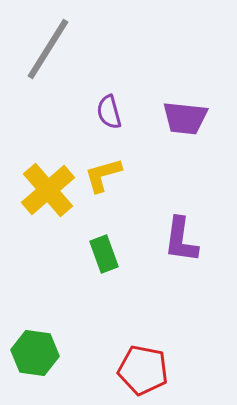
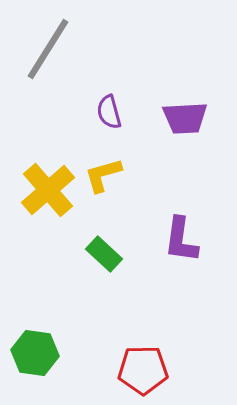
purple trapezoid: rotated 9 degrees counterclockwise
green rectangle: rotated 27 degrees counterclockwise
red pentagon: rotated 12 degrees counterclockwise
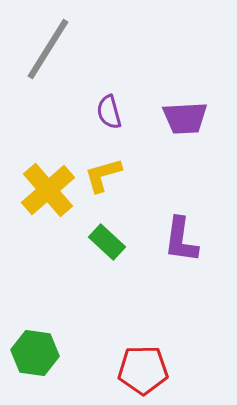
green rectangle: moved 3 px right, 12 px up
